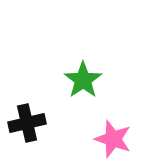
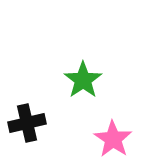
pink star: rotated 15 degrees clockwise
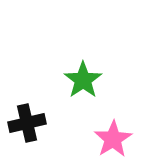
pink star: rotated 6 degrees clockwise
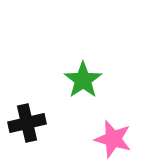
pink star: rotated 24 degrees counterclockwise
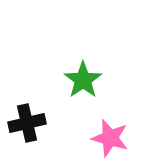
pink star: moved 3 px left, 1 px up
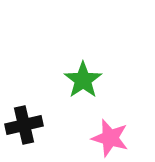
black cross: moved 3 px left, 2 px down
